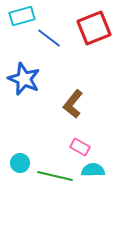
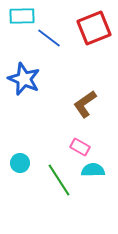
cyan rectangle: rotated 15 degrees clockwise
brown L-shape: moved 12 px right; rotated 16 degrees clockwise
green line: moved 4 px right, 4 px down; rotated 44 degrees clockwise
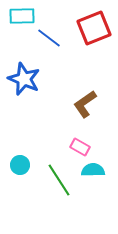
cyan circle: moved 2 px down
